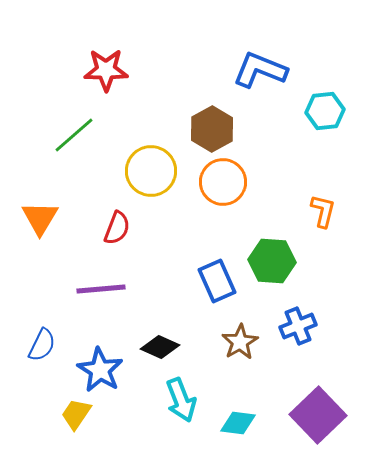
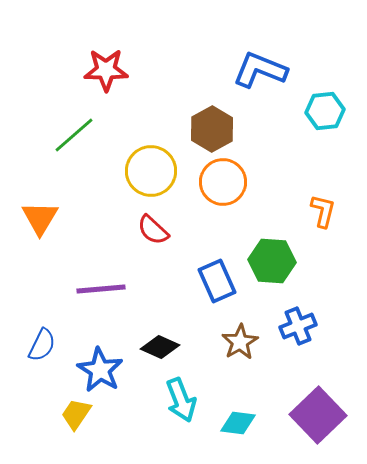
red semicircle: moved 36 px right, 2 px down; rotated 112 degrees clockwise
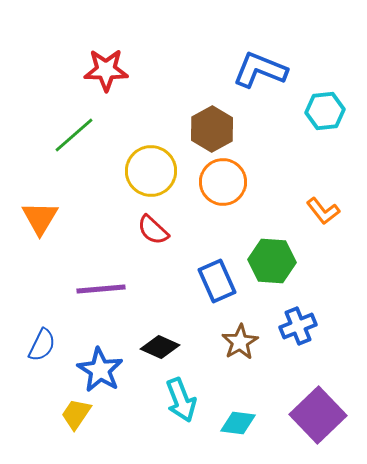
orange L-shape: rotated 128 degrees clockwise
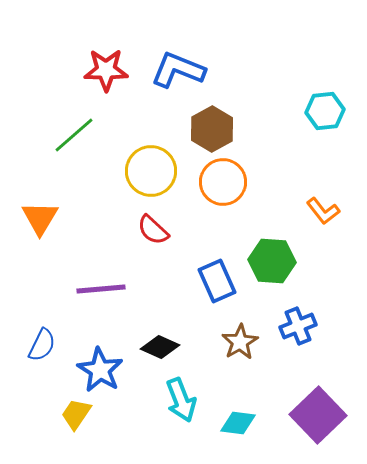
blue L-shape: moved 82 px left
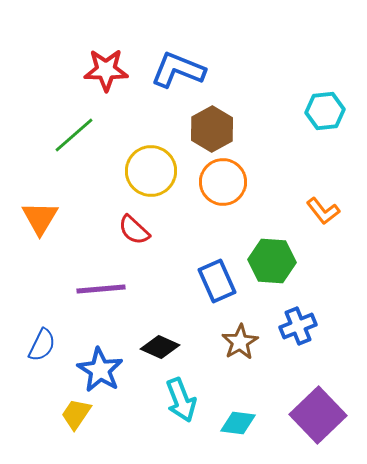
red semicircle: moved 19 px left
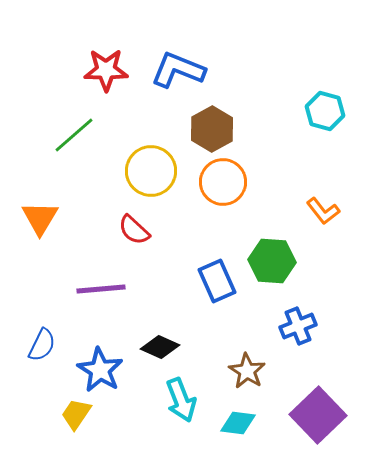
cyan hexagon: rotated 21 degrees clockwise
brown star: moved 7 px right, 29 px down; rotated 9 degrees counterclockwise
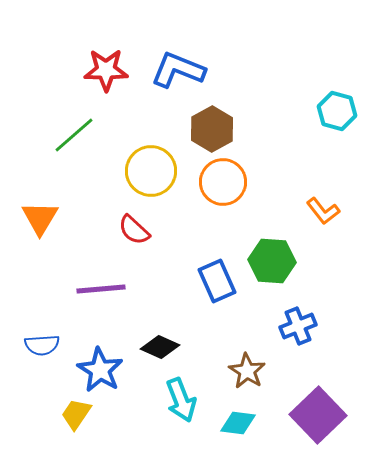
cyan hexagon: moved 12 px right
blue semicircle: rotated 60 degrees clockwise
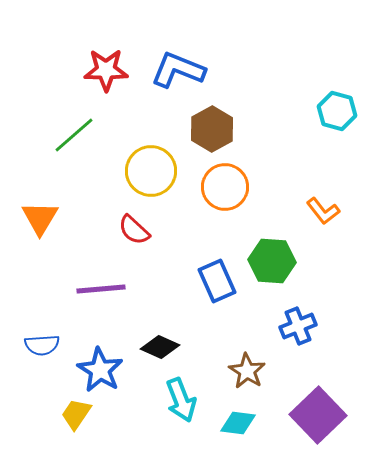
orange circle: moved 2 px right, 5 px down
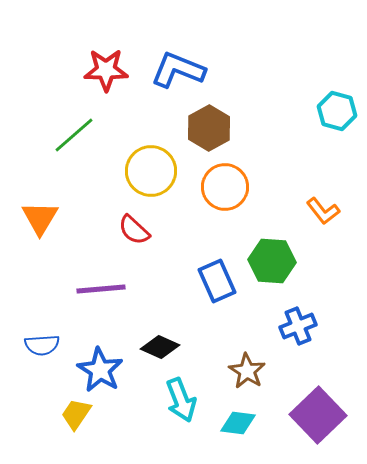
brown hexagon: moved 3 px left, 1 px up
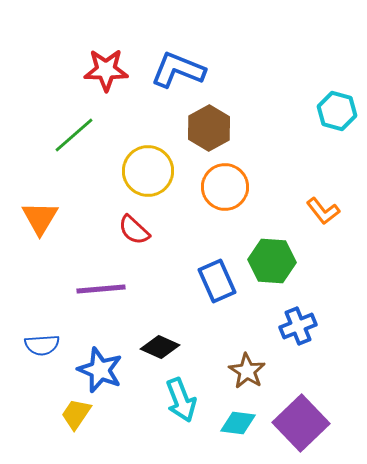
yellow circle: moved 3 px left
blue star: rotated 9 degrees counterclockwise
purple square: moved 17 px left, 8 px down
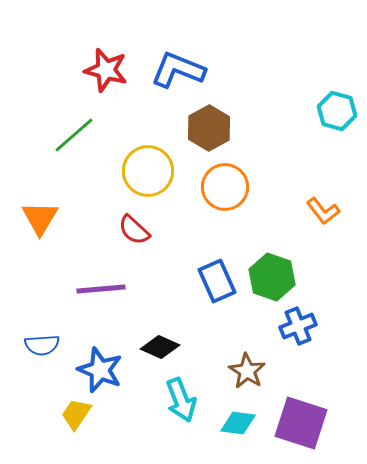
red star: rotated 15 degrees clockwise
green hexagon: moved 16 px down; rotated 15 degrees clockwise
purple square: rotated 28 degrees counterclockwise
